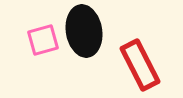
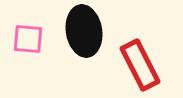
pink square: moved 15 px left, 1 px up; rotated 20 degrees clockwise
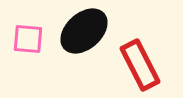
black ellipse: rotated 57 degrees clockwise
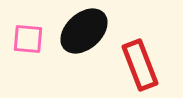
red rectangle: rotated 6 degrees clockwise
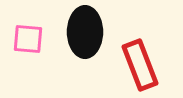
black ellipse: moved 1 px right, 1 px down; rotated 48 degrees counterclockwise
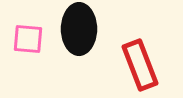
black ellipse: moved 6 px left, 3 px up
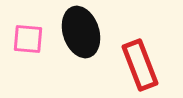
black ellipse: moved 2 px right, 3 px down; rotated 18 degrees counterclockwise
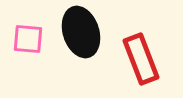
red rectangle: moved 1 px right, 6 px up
